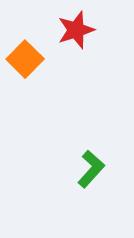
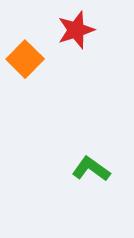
green L-shape: rotated 96 degrees counterclockwise
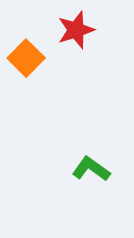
orange square: moved 1 px right, 1 px up
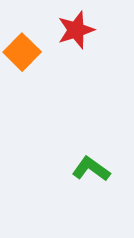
orange square: moved 4 px left, 6 px up
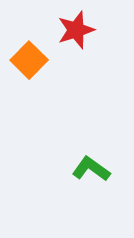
orange square: moved 7 px right, 8 px down
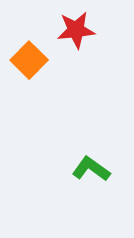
red star: rotated 12 degrees clockwise
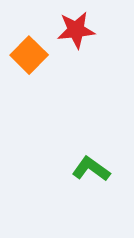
orange square: moved 5 px up
